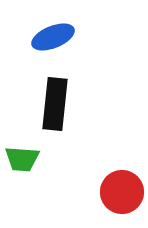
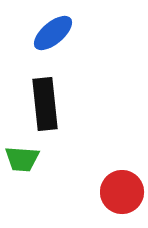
blue ellipse: moved 4 px up; rotated 18 degrees counterclockwise
black rectangle: moved 10 px left; rotated 12 degrees counterclockwise
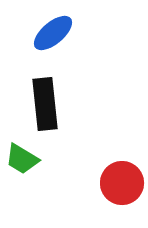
green trapezoid: rotated 27 degrees clockwise
red circle: moved 9 px up
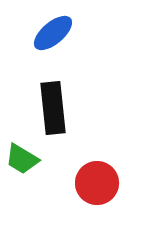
black rectangle: moved 8 px right, 4 px down
red circle: moved 25 px left
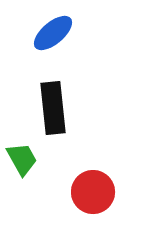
green trapezoid: rotated 150 degrees counterclockwise
red circle: moved 4 px left, 9 px down
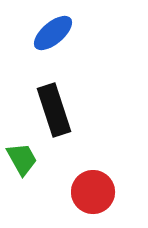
black rectangle: moved 1 px right, 2 px down; rotated 12 degrees counterclockwise
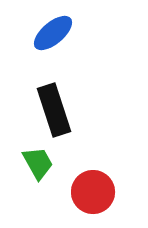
green trapezoid: moved 16 px right, 4 px down
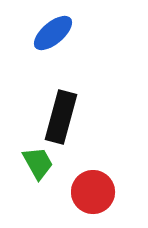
black rectangle: moved 7 px right, 7 px down; rotated 33 degrees clockwise
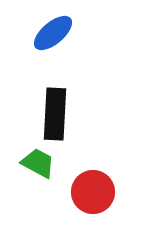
black rectangle: moved 6 px left, 3 px up; rotated 12 degrees counterclockwise
green trapezoid: rotated 33 degrees counterclockwise
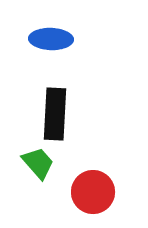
blue ellipse: moved 2 px left, 6 px down; rotated 42 degrees clockwise
green trapezoid: rotated 21 degrees clockwise
